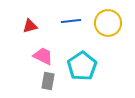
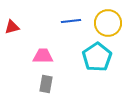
red triangle: moved 18 px left, 1 px down
pink trapezoid: rotated 25 degrees counterclockwise
cyan pentagon: moved 15 px right, 9 px up
gray rectangle: moved 2 px left, 3 px down
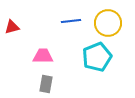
cyan pentagon: rotated 12 degrees clockwise
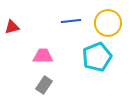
gray rectangle: moved 2 px left, 1 px down; rotated 24 degrees clockwise
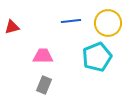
gray rectangle: rotated 12 degrees counterclockwise
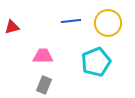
cyan pentagon: moved 1 px left, 5 px down
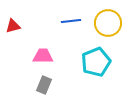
red triangle: moved 1 px right, 1 px up
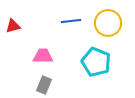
cyan pentagon: rotated 28 degrees counterclockwise
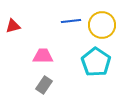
yellow circle: moved 6 px left, 2 px down
cyan pentagon: rotated 12 degrees clockwise
gray rectangle: rotated 12 degrees clockwise
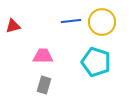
yellow circle: moved 3 px up
cyan pentagon: rotated 16 degrees counterclockwise
gray rectangle: rotated 18 degrees counterclockwise
